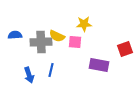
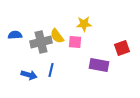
yellow semicircle: rotated 28 degrees clockwise
gray cross: rotated 10 degrees counterclockwise
red square: moved 3 px left, 1 px up
blue arrow: rotated 56 degrees counterclockwise
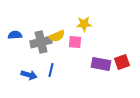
yellow semicircle: rotated 77 degrees counterclockwise
red square: moved 14 px down
purple rectangle: moved 2 px right, 1 px up
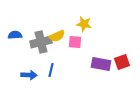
yellow star: rotated 14 degrees clockwise
blue arrow: rotated 14 degrees counterclockwise
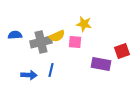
red square: moved 11 px up
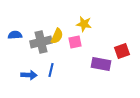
yellow semicircle: rotated 42 degrees counterclockwise
pink square: rotated 16 degrees counterclockwise
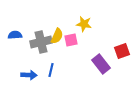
pink square: moved 4 px left, 2 px up
purple rectangle: rotated 42 degrees clockwise
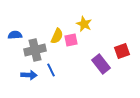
yellow star: rotated 14 degrees clockwise
gray cross: moved 6 px left, 8 px down
blue line: rotated 40 degrees counterclockwise
